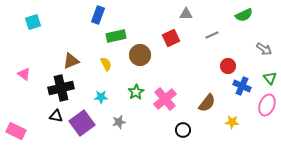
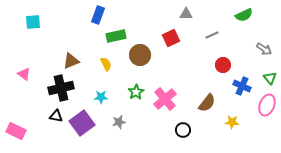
cyan square: rotated 14 degrees clockwise
red circle: moved 5 px left, 1 px up
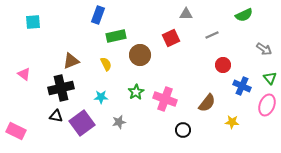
pink cross: rotated 30 degrees counterclockwise
